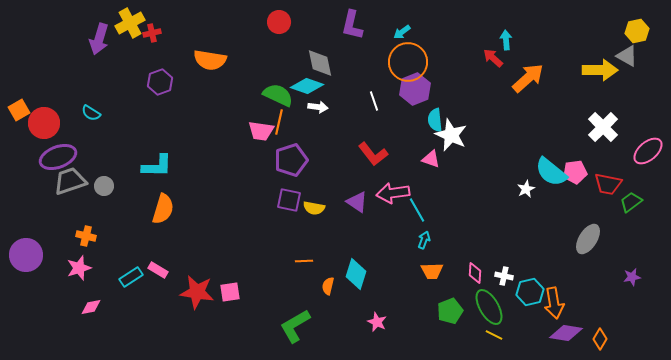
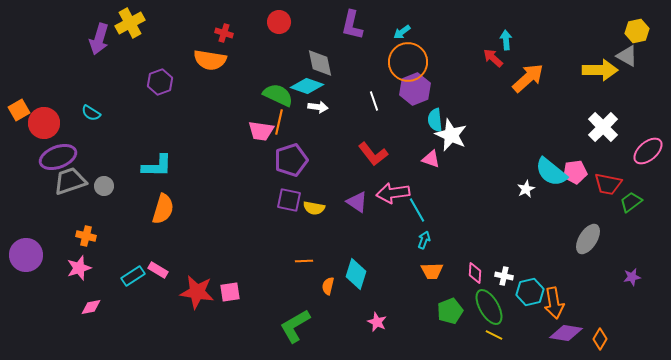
red cross at (152, 33): moved 72 px right; rotated 30 degrees clockwise
cyan rectangle at (131, 277): moved 2 px right, 1 px up
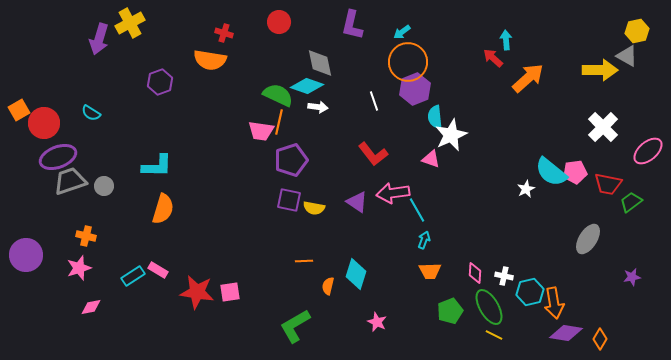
cyan semicircle at (435, 120): moved 3 px up
white star at (451, 135): rotated 24 degrees clockwise
orange trapezoid at (432, 271): moved 2 px left
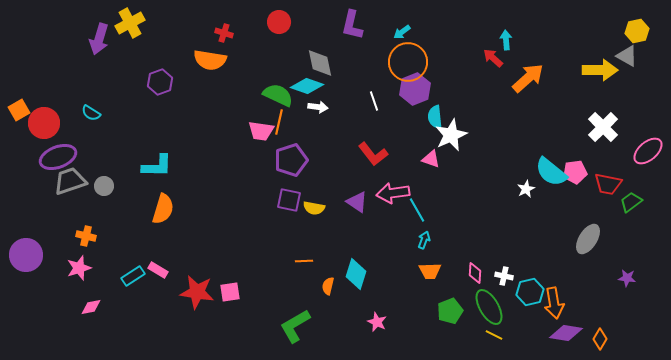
purple star at (632, 277): moved 5 px left, 1 px down; rotated 18 degrees clockwise
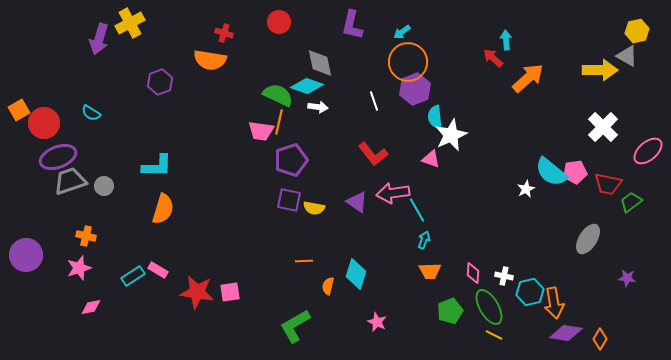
pink diamond at (475, 273): moved 2 px left
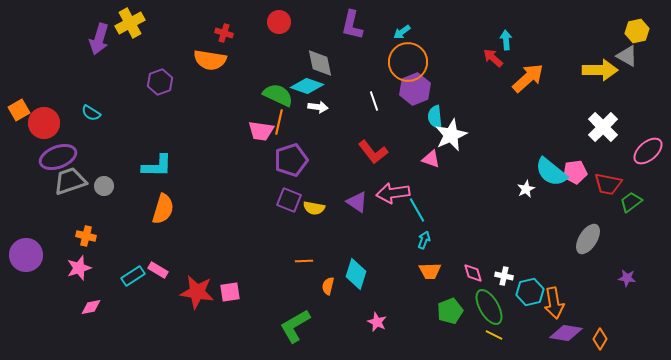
red L-shape at (373, 154): moved 2 px up
purple square at (289, 200): rotated 10 degrees clockwise
pink diamond at (473, 273): rotated 20 degrees counterclockwise
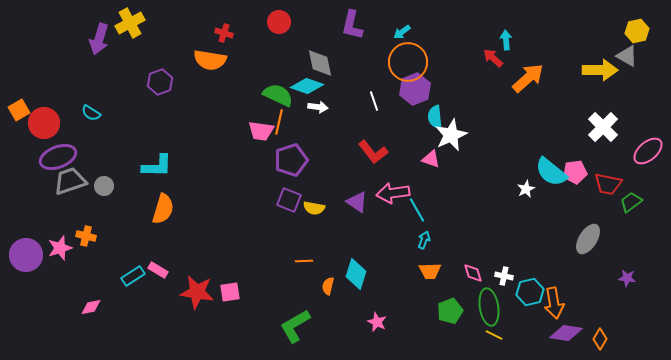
pink star at (79, 268): moved 19 px left, 20 px up
green ellipse at (489, 307): rotated 21 degrees clockwise
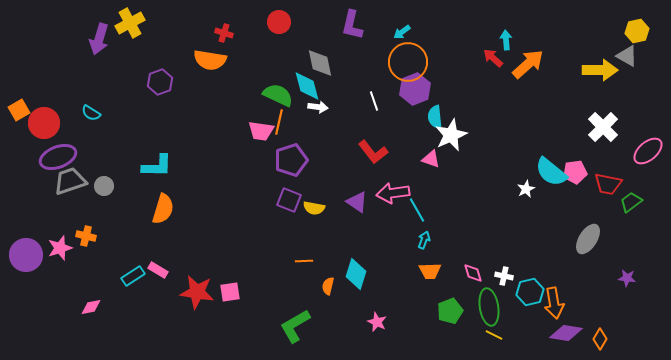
orange arrow at (528, 78): moved 14 px up
cyan diamond at (307, 86): rotated 56 degrees clockwise
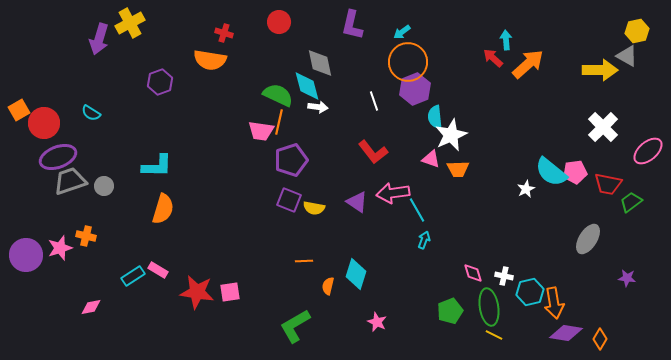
orange trapezoid at (430, 271): moved 28 px right, 102 px up
